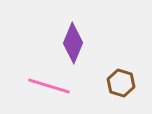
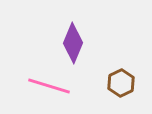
brown hexagon: rotated 16 degrees clockwise
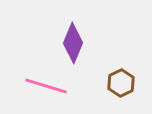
pink line: moved 3 px left
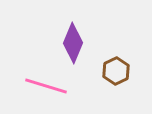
brown hexagon: moved 5 px left, 12 px up
